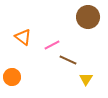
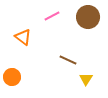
pink line: moved 29 px up
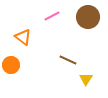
orange circle: moved 1 px left, 12 px up
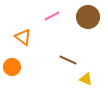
orange circle: moved 1 px right, 2 px down
yellow triangle: rotated 40 degrees counterclockwise
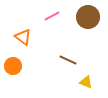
orange circle: moved 1 px right, 1 px up
yellow triangle: moved 3 px down
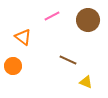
brown circle: moved 3 px down
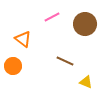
pink line: moved 1 px down
brown circle: moved 3 px left, 4 px down
orange triangle: moved 2 px down
brown line: moved 3 px left, 1 px down
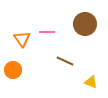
pink line: moved 5 px left, 15 px down; rotated 28 degrees clockwise
orange triangle: moved 1 px left; rotated 18 degrees clockwise
orange circle: moved 4 px down
yellow triangle: moved 5 px right
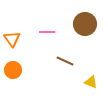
orange triangle: moved 10 px left
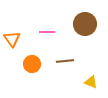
brown line: rotated 30 degrees counterclockwise
orange circle: moved 19 px right, 6 px up
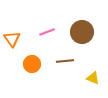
brown circle: moved 3 px left, 8 px down
pink line: rotated 21 degrees counterclockwise
yellow triangle: moved 2 px right, 4 px up
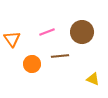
brown line: moved 5 px left, 5 px up
yellow triangle: moved 1 px down
